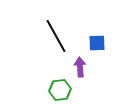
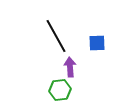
purple arrow: moved 10 px left
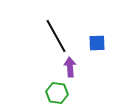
green hexagon: moved 3 px left, 3 px down; rotated 15 degrees clockwise
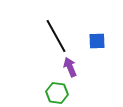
blue square: moved 2 px up
purple arrow: rotated 18 degrees counterclockwise
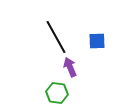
black line: moved 1 px down
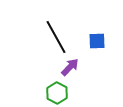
purple arrow: rotated 66 degrees clockwise
green hexagon: rotated 20 degrees clockwise
